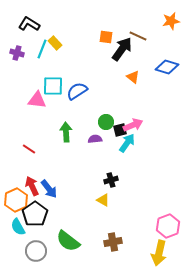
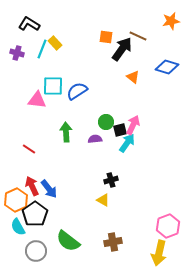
pink arrow: rotated 42 degrees counterclockwise
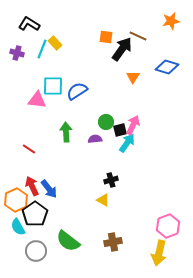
orange triangle: rotated 24 degrees clockwise
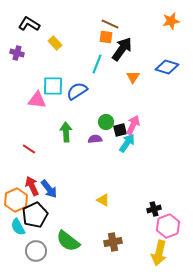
brown line: moved 28 px left, 12 px up
cyan line: moved 55 px right, 15 px down
black cross: moved 43 px right, 29 px down
black pentagon: moved 1 px down; rotated 10 degrees clockwise
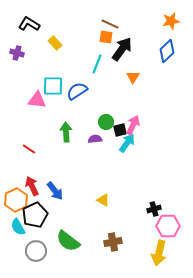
blue diamond: moved 16 px up; rotated 60 degrees counterclockwise
blue arrow: moved 6 px right, 2 px down
pink hexagon: rotated 20 degrees clockwise
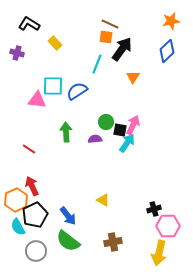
black square: rotated 24 degrees clockwise
blue arrow: moved 13 px right, 25 px down
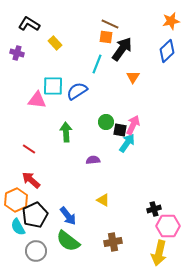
purple semicircle: moved 2 px left, 21 px down
red arrow: moved 1 px left, 6 px up; rotated 24 degrees counterclockwise
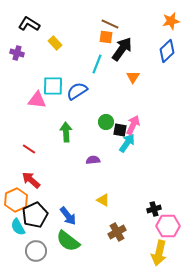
brown cross: moved 4 px right, 10 px up; rotated 18 degrees counterclockwise
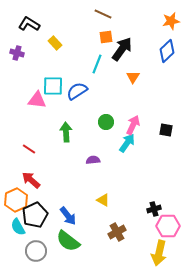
brown line: moved 7 px left, 10 px up
orange square: rotated 16 degrees counterclockwise
black square: moved 46 px right
